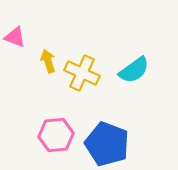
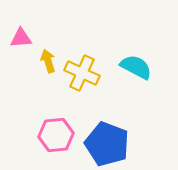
pink triangle: moved 6 px right, 1 px down; rotated 25 degrees counterclockwise
cyan semicircle: moved 2 px right, 3 px up; rotated 116 degrees counterclockwise
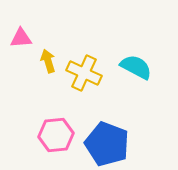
yellow cross: moved 2 px right
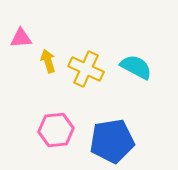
yellow cross: moved 2 px right, 4 px up
pink hexagon: moved 5 px up
blue pentagon: moved 5 px right, 3 px up; rotated 30 degrees counterclockwise
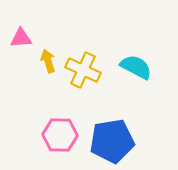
yellow cross: moved 3 px left, 1 px down
pink hexagon: moved 4 px right, 5 px down; rotated 8 degrees clockwise
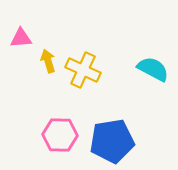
cyan semicircle: moved 17 px right, 2 px down
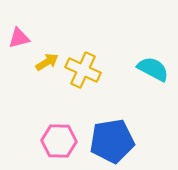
pink triangle: moved 2 px left; rotated 10 degrees counterclockwise
yellow arrow: moved 1 px left, 1 px down; rotated 75 degrees clockwise
pink hexagon: moved 1 px left, 6 px down
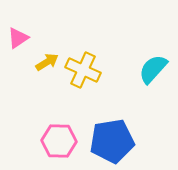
pink triangle: moved 1 px left; rotated 20 degrees counterclockwise
cyan semicircle: rotated 76 degrees counterclockwise
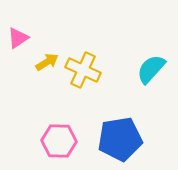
cyan semicircle: moved 2 px left
blue pentagon: moved 8 px right, 2 px up
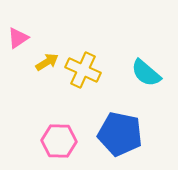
cyan semicircle: moved 5 px left, 4 px down; rotated 92 degrees counterclockwise
blue pentagon: moved 5 px up; rotated 21 degrees clockwise
